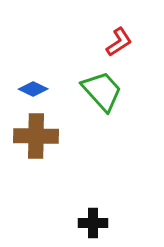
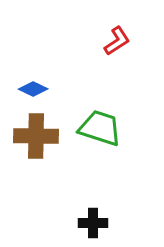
red L-shape: moved 2 px left, 1 px up
green trapezoid: moved 2 px left, 37 px down; rotated 30 degrees counterclockwise
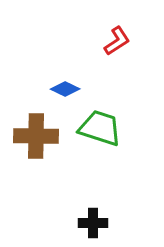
blue diamond: moved 32 px right
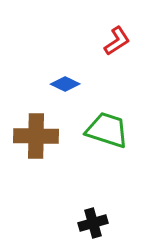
blue diamond: moved 5 px up
green trapezoid: moved 7 px right, 2 px down
black cross: rotated 16 degrees counterclockwise
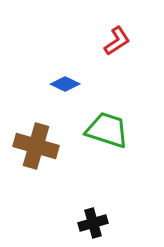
brown cross: moved 10 px down; rotated 15 degrees clockwise
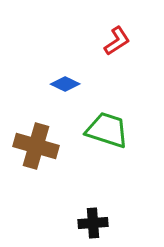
black cross: rotated 12 degrees clockwise
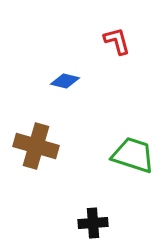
red L-shape: rotated 72 degrees counterclockwise
blue diamond: moved 3 px up; rotated 12 degrees counterclockwise
green trapezoid: moved 26 px right, 25 px down
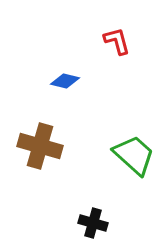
brown cross: moved 4 px right
green trapezoid: moved 1 px right; rotated 24 degrees clockwise
black cross: rotated 20 degrees clockwise
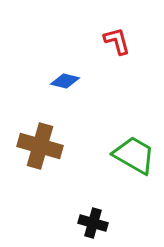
green trapezoid: rotated 12 degrees counterclockwise
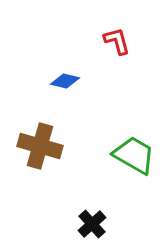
black cross: moved 1 px left, 1 px down; rotated 32 degrees clockwise
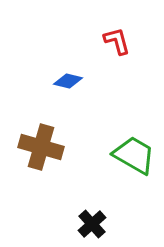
blue diamond: moved 3 px right
brown cross: moved 1 px right, 1 px down
